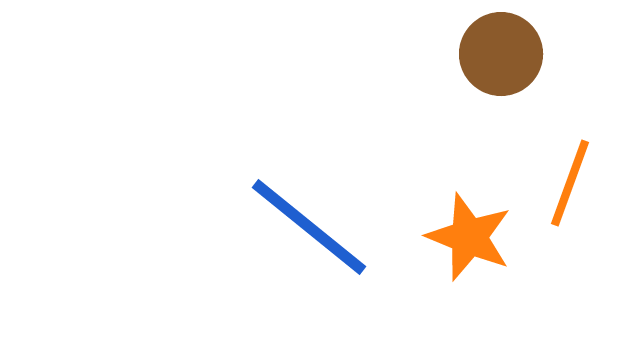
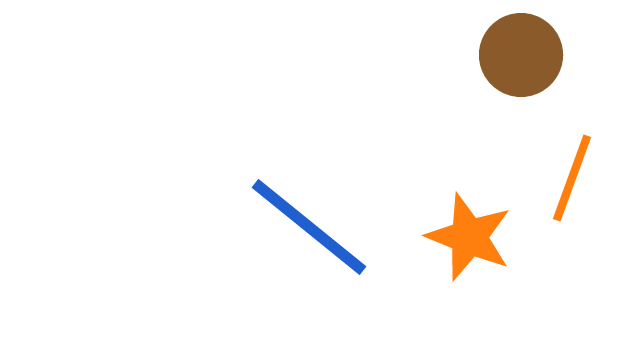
brown circle: moved 20 px right, 1 px down
orange line: moved 2 px right, 5 px up
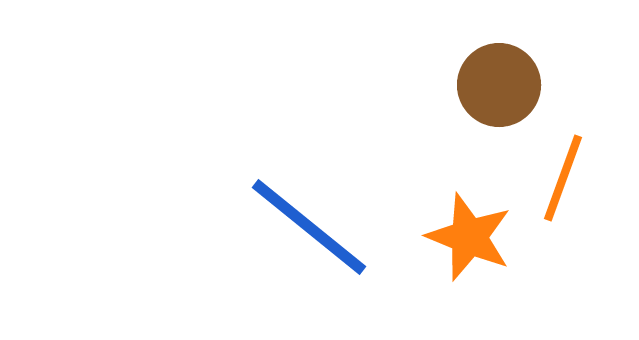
brown circle: moved 22 px left, 30 px down
orange line: moved 9 px left
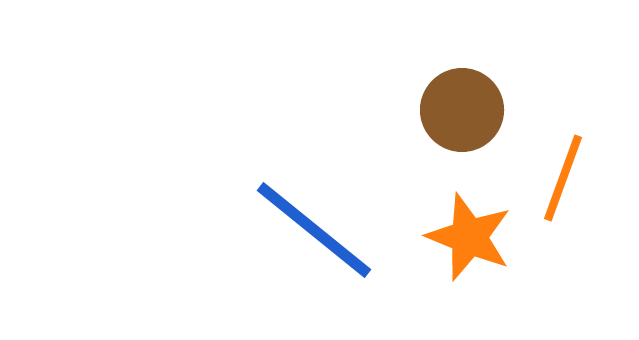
brown circle: moved 37 px left, 25 px down
blue line: moved 5 px right, 3 px down
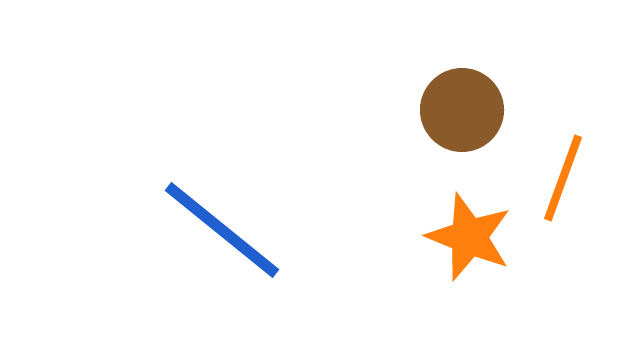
blue line: moved 92 px left
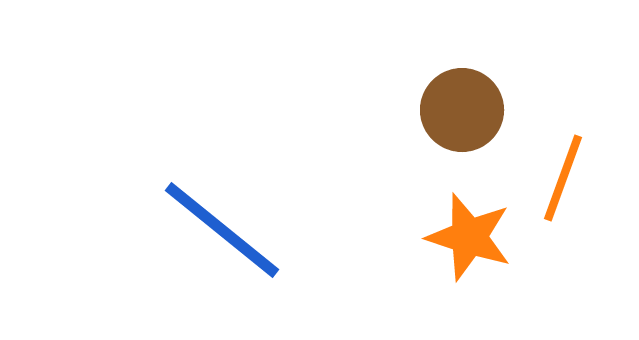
orange star: rotated 4 degrees counterclockwise
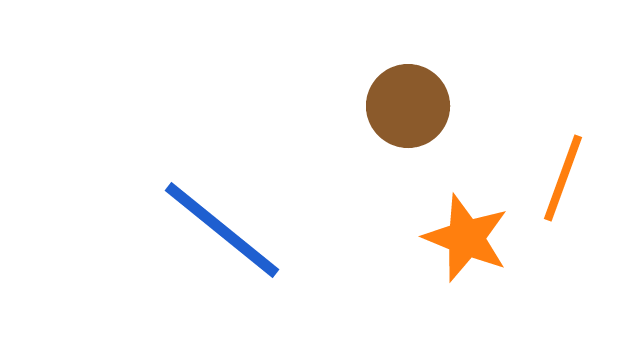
brown circle: moved 54 px left, 4 px up
orange star: moved 3 px left, 1 px down; rotated 4 degrees clockwise
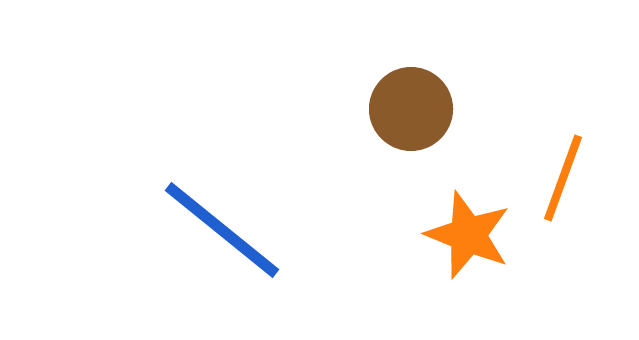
brown circle: moved 3 px right, 3 px down
orange star: moved 2 px right, 3 px up
